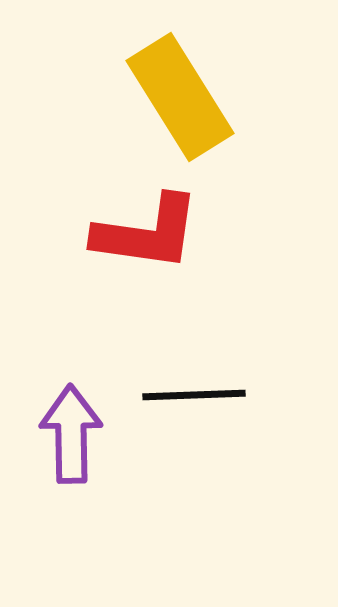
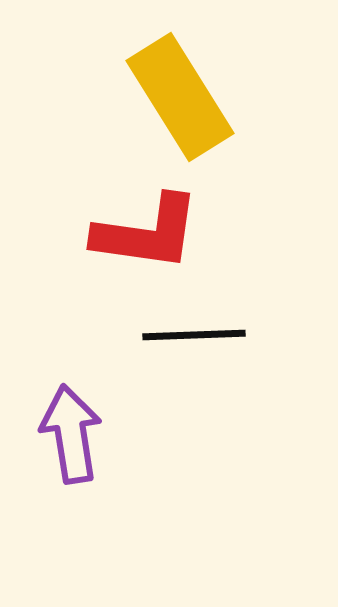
black line: moved 60 px up
purple arrow: rotated 8 degrees counterclockwise
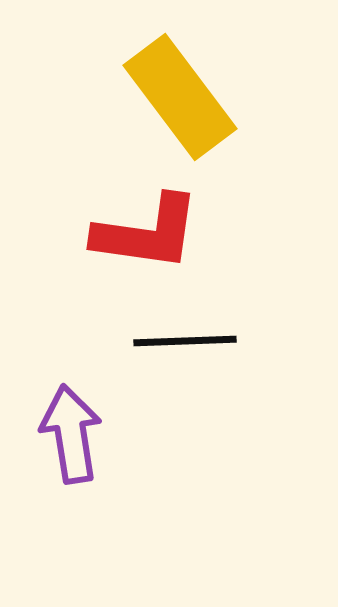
yellow rectangle: rotated 5 degrees counterclockwise
black line: moved 9 px left, 6 px down
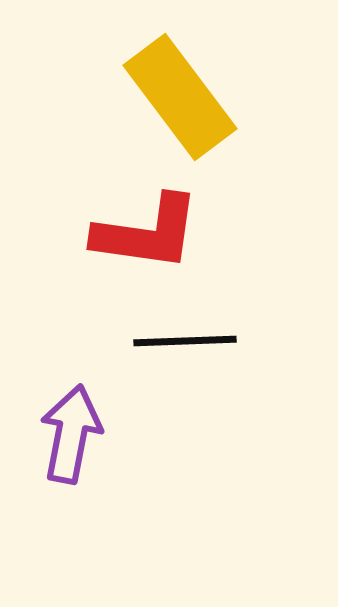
purple arrow: rotated 20 degrees clockwise
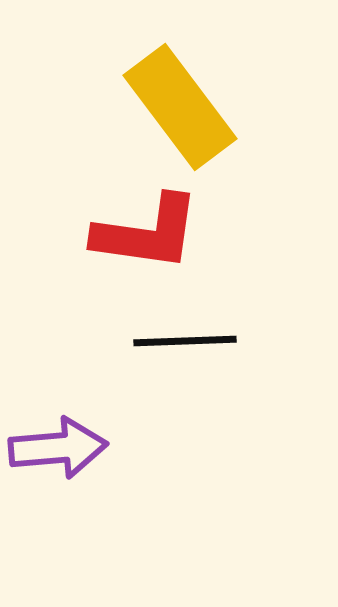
yellow rectangle: moved 10 px down
purple arrow: moved 13 px left, 14 px down; rotated 74 degrees clockwise
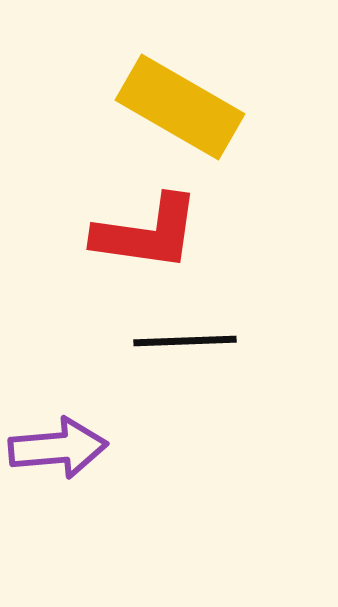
yellow rectangle: rotated 23 degrees counterclockwise
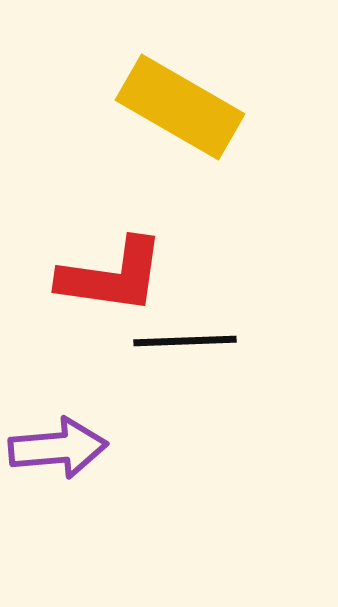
red L-shape: moved 35 px left, 43 px down
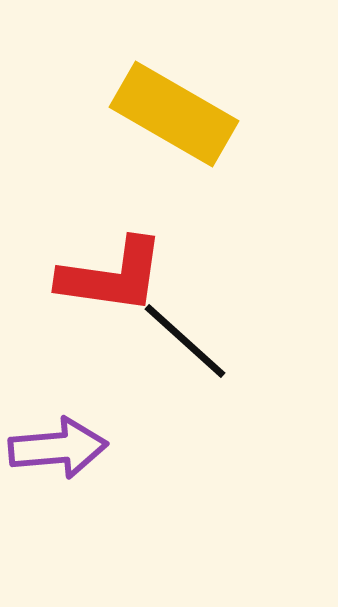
yellow rectangle: moved 6 px left, 7 px down
black line: rotated 44 degrees clockwise
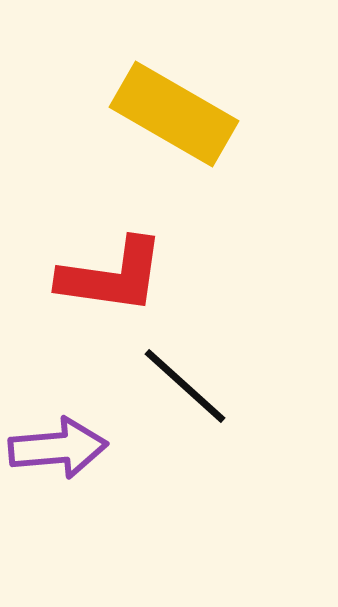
black line: moved 45 px down
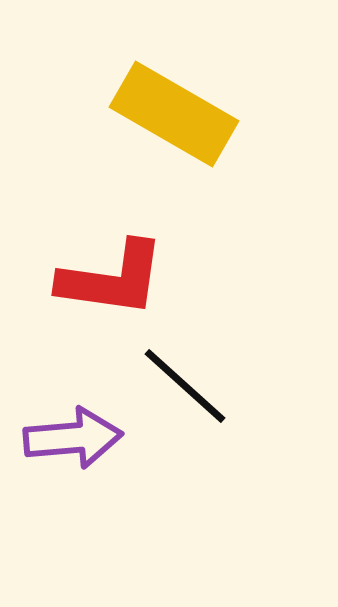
red L-shape: moved 3 px down
purple arrow: moved 15 px right, 10 px up
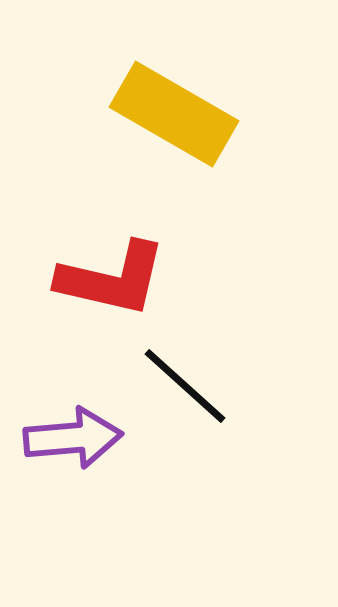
red L-shape: rotated 5 degrees clockwise
